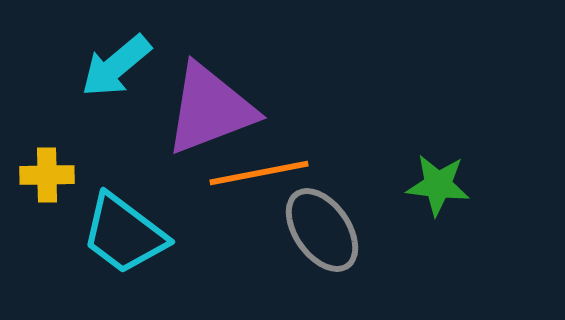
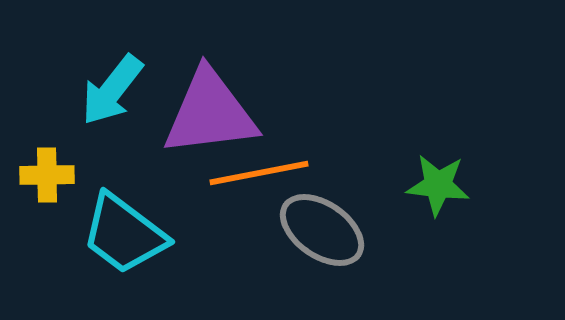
cyan arrow: moved 4 px left, 24 px down; rotated 12 degrees counterclockwise
purple triangle: moved 4 px down; rotated 14 degrees clockwise
gray ellipse: rotated 20 degrees counterclockwise
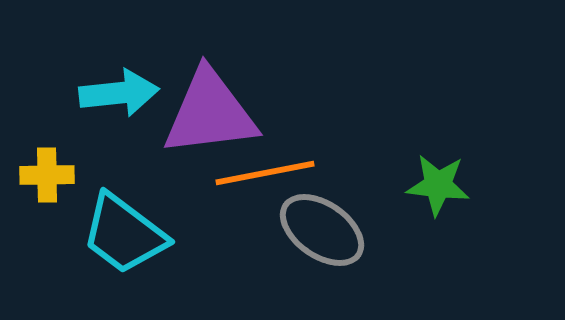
cyan arrow: moved 7 px right, 3 px down; rotated 134 degrees counterclockwise
orange line: moved 6 px right
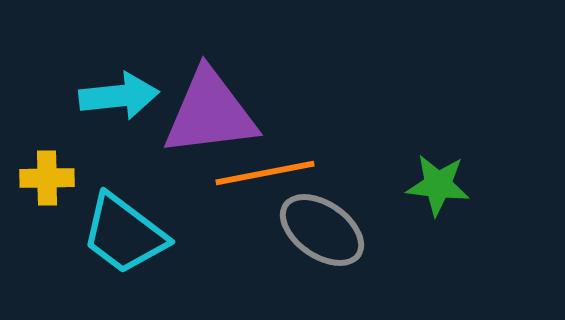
cyan arrow: moved 3 px down
yellow cross: moved 3 px down
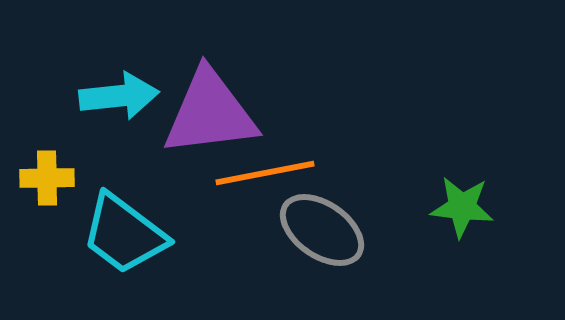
green star: moved 24 px right, 22 px down
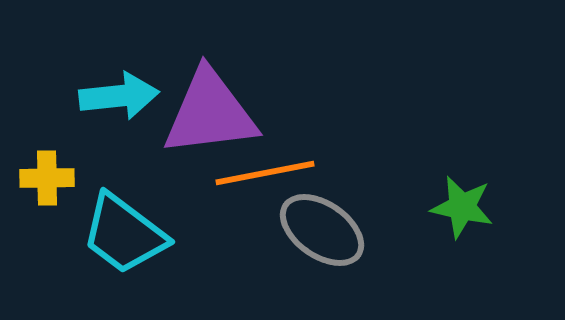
green star: rotated 6 degrees clockwise
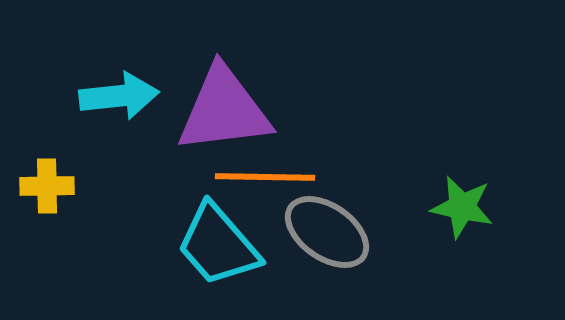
purple triangle: moved 14 px right, 3 px up
orange line: moved 4 px down; rotated 12 degrees clockwise
yellow cross: moved 8 px down
gray ellipse: moved 5 px right, 2 px down
cyan trapezoid: moved 94 px right, 11 px down; rotated 12 degrees clockwise
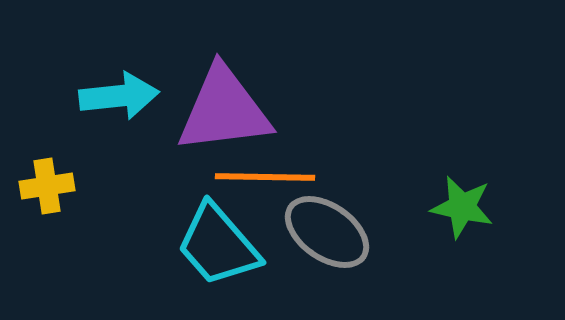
yellow cross: rotated 8 degrees counterclockwise
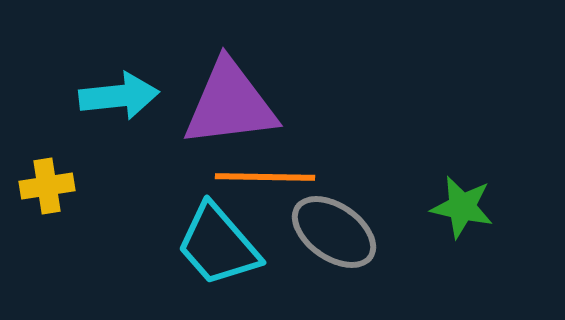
purple triangle: moved 6 px right, 6 px up
gray ellipse: moved 7 px right
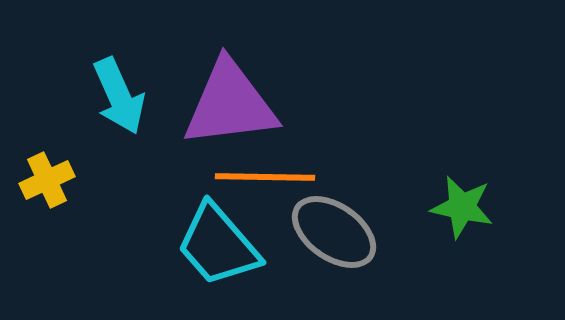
cyan arrow: rotated 72 degrees clockwise
yellow cross: moved 6 px up; rotated 16 degrees counterclockwise
